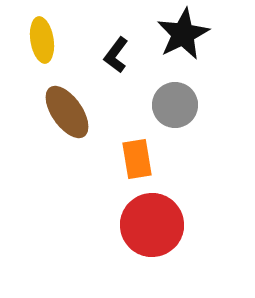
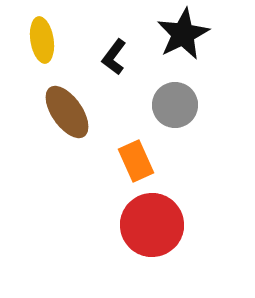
black L-shape: moved 2 px left, 2 px down
orange rectangle: moved 1 px left, 2 px down; rotated 15 degrees counterclockwise
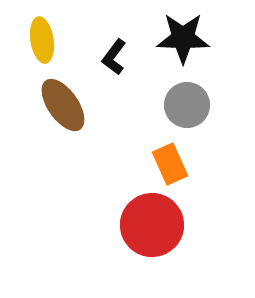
black star: moved 4 px down; rotated 28 degrees clockwise
gray circle: moved 12 px right
brown ellipse: moved 4 px left, 7 px up
orange rectangle: moved 34 px right, 3 px down
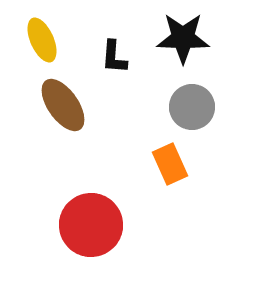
yellow ellipse: rotated 15 degrees counterclockwise
black L-shape: rotated 33 degrees counterclockwise
gray circle: moved 5 px right, 2 px down
red circle: moved 61 px left
